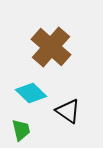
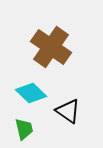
brown cross: rotated 6 degrees counterclockwise
green trapezoid: moved 3 px right, 1 px up
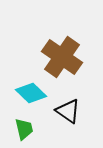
brown cross: moved 11 px right, 10 px down
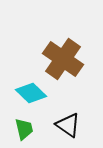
brown cross: moved 1 px right, 2 px down
black triangle: moved 14 px down
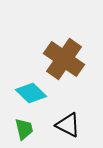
brown cross: moved 1 px right
black triangle: rotated 8 degrees counterclockwise
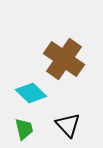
black triangle: rotated 20 degrees clockwise
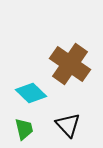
brown cross: moved 6 px right, 5 px down
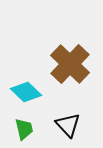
brown cross: rotated 9 degrees clockwise
cyan diamond: moved 5 px left, 1 px up
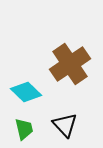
brown cross: rotated 12 degrees clockwise
black triangle: moved 3 px left
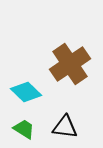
black triangle: moved 2 px down; rotated 40 degrees counterclockwise
green trapezoid: rotated 45 degrees counterclockwise
